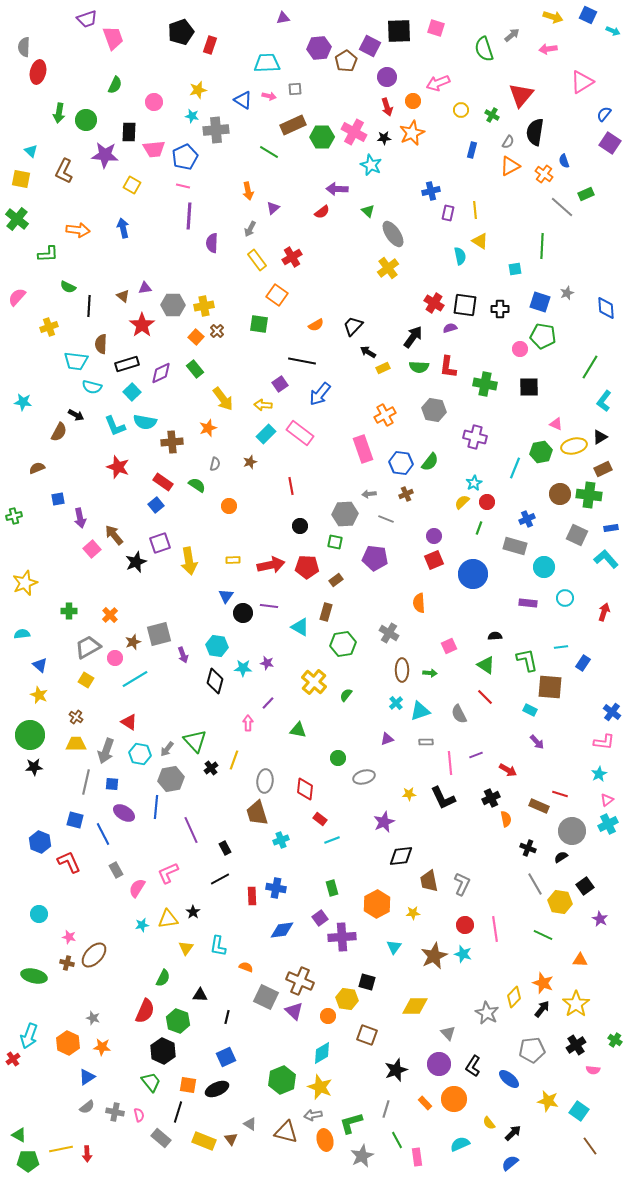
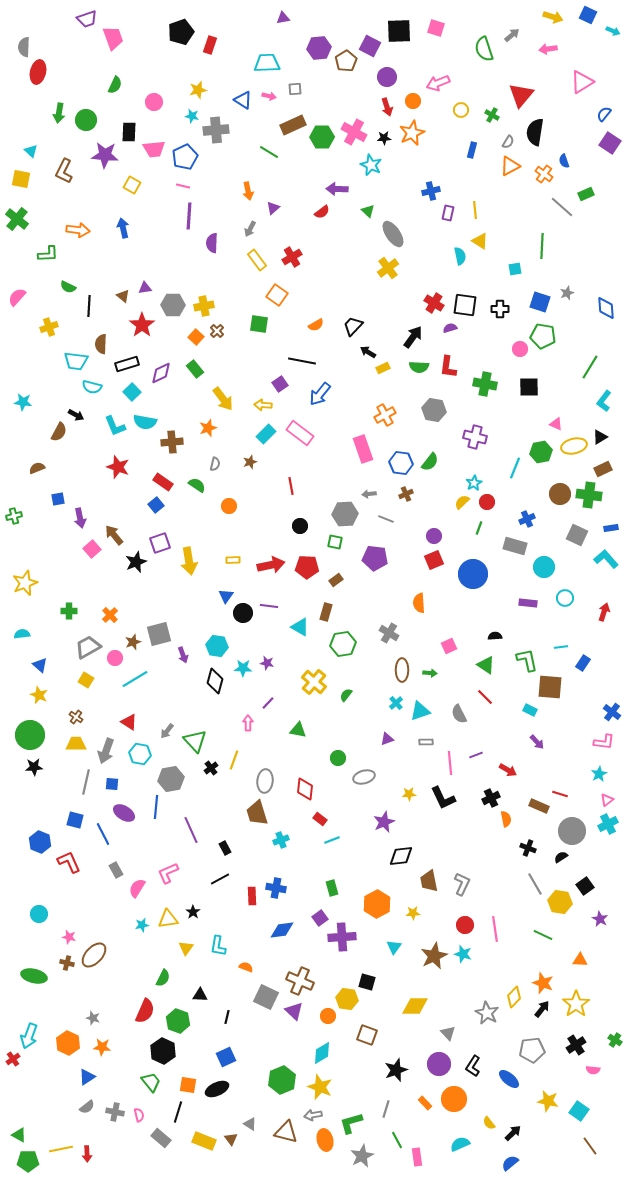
gray arrow at (167, 749): moved 18 px up
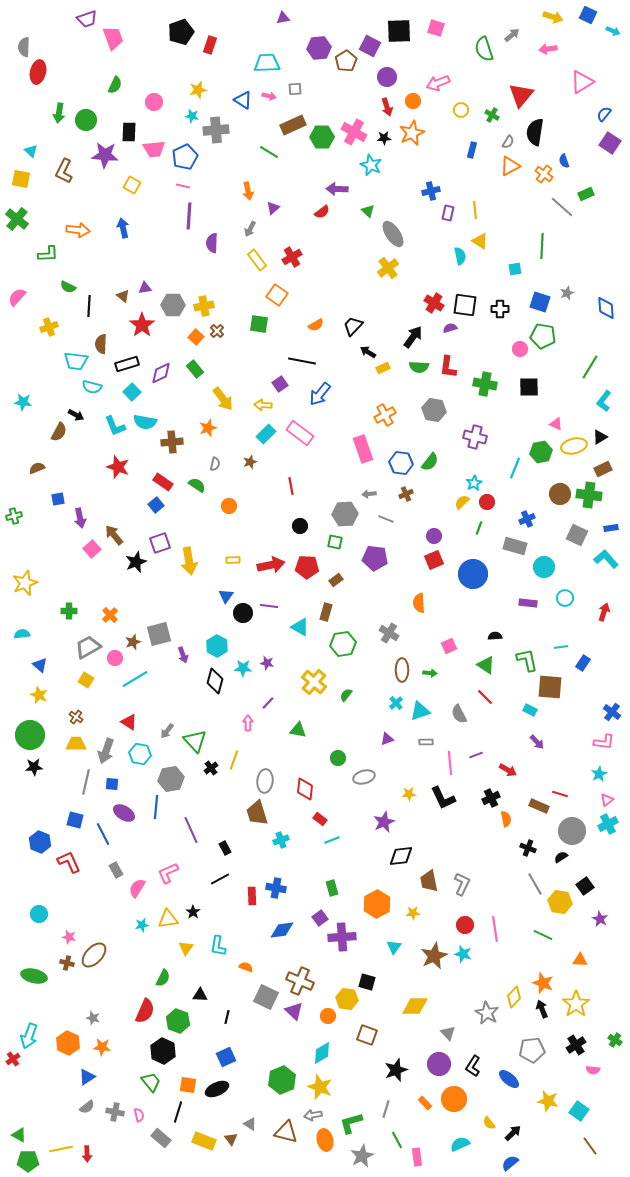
cyan hexagon at (217, 646): rotated 20 degrees clockwise
black arrow at (542, 1009): rotated 60 degrees counterclockwise
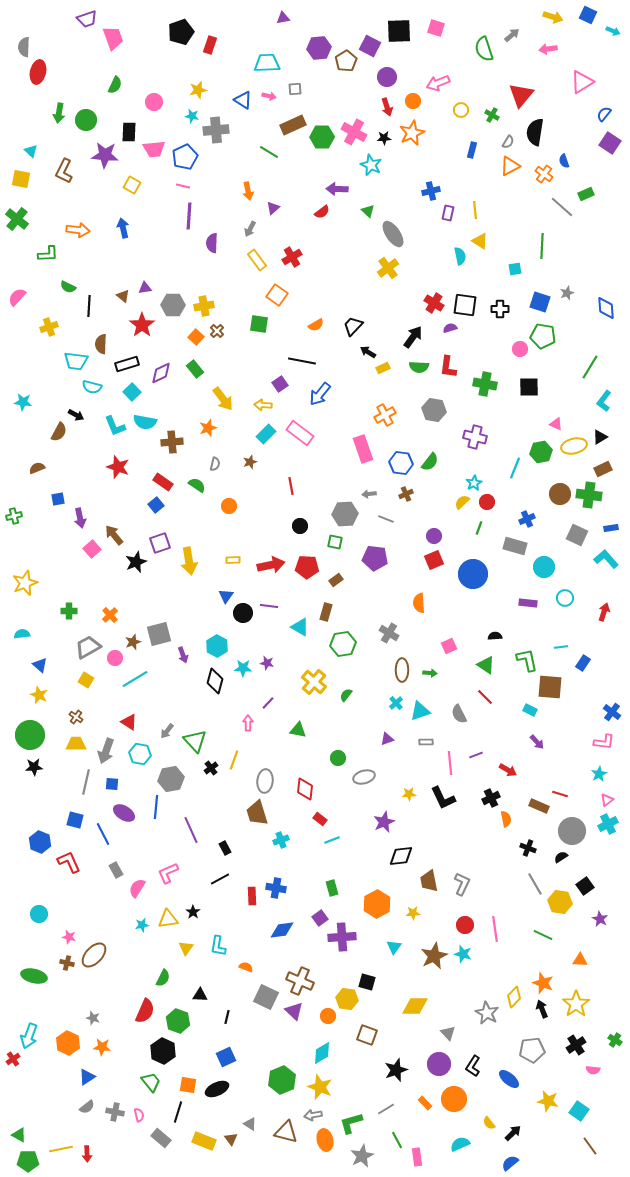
gray line at (386, 1109): rotated 42 degrees clockwise
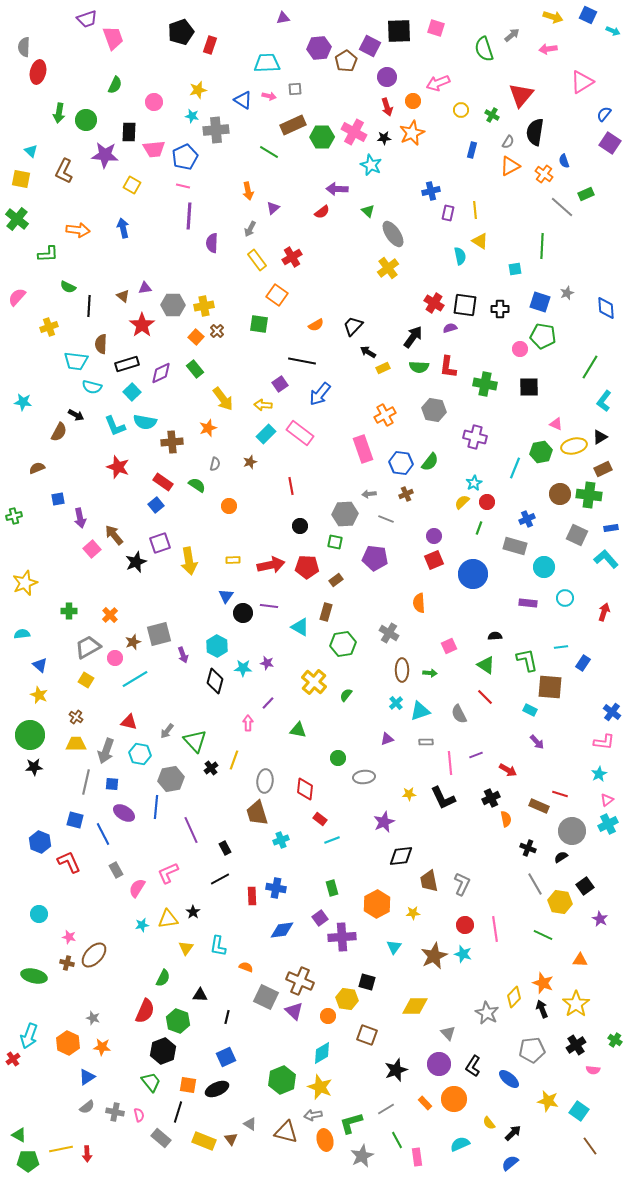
red triangle at (129, 722): rotated 18 degrees counterclockwise
gray ellipse at (364, 777): rotated 10 degrees clockwise
black hexagon at (163, 1051): rotated 15 degrees clockwise
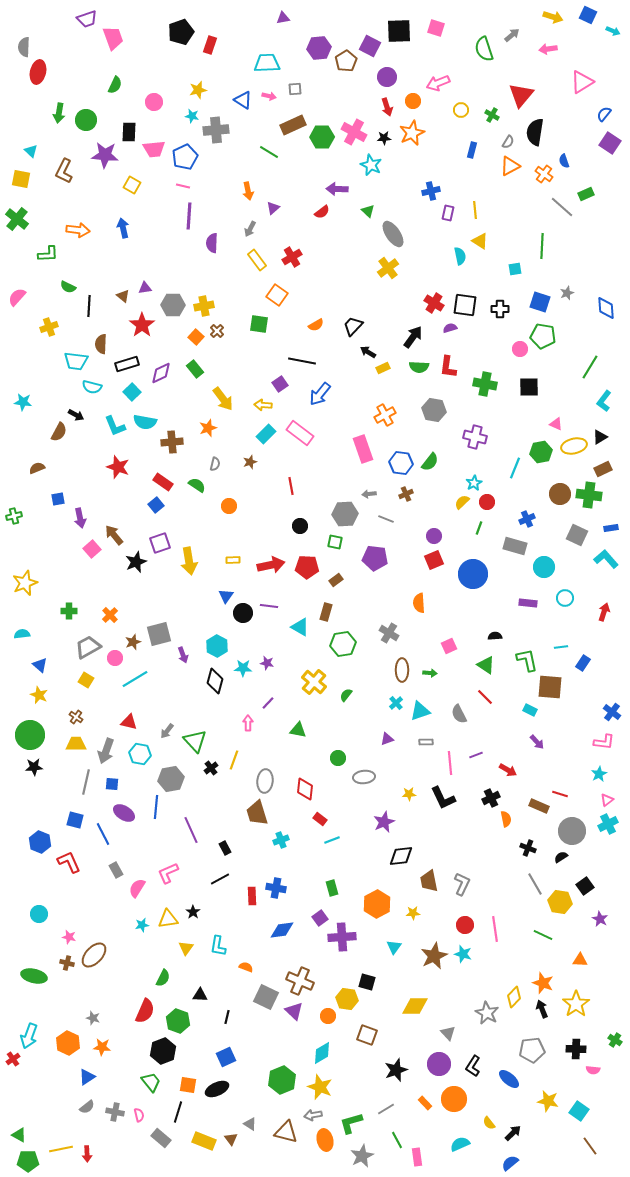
black cross at (576, 1045): moved 4 px down; rotated 36 degrees clockwise
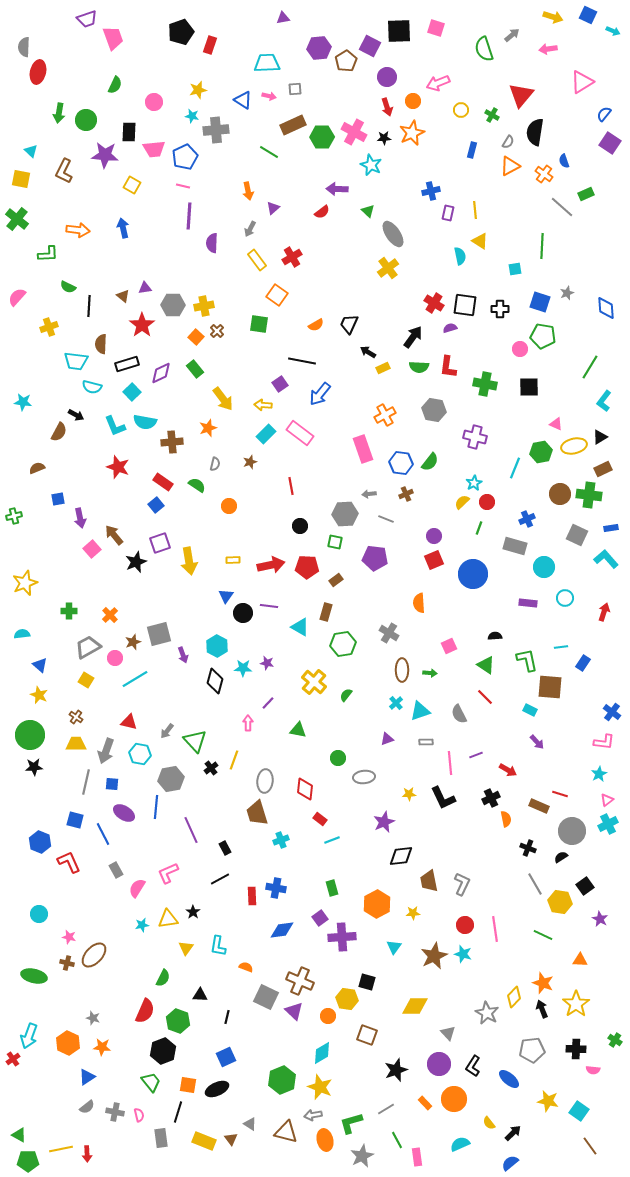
black trapezoid at (353, 326): moved 4 px left, 2 px up; rotated 20 degrees counterclockwise
gray rectangle at (161, 1138): rotated 42 degrees clockwise
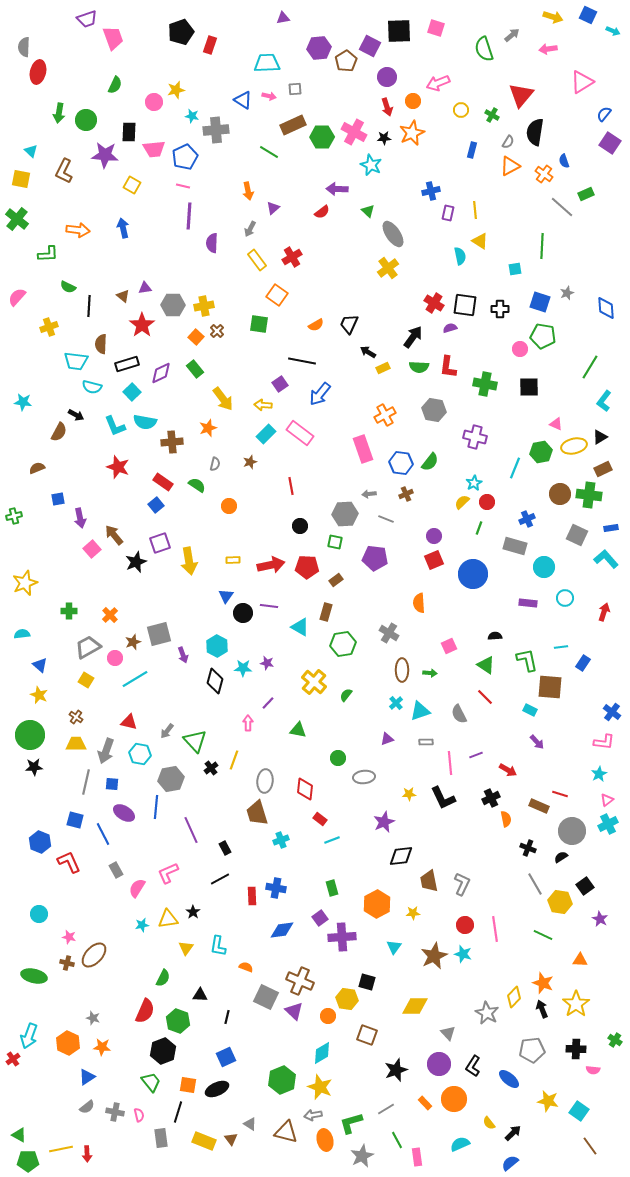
yellow star at (198, 90): moved 22 px left
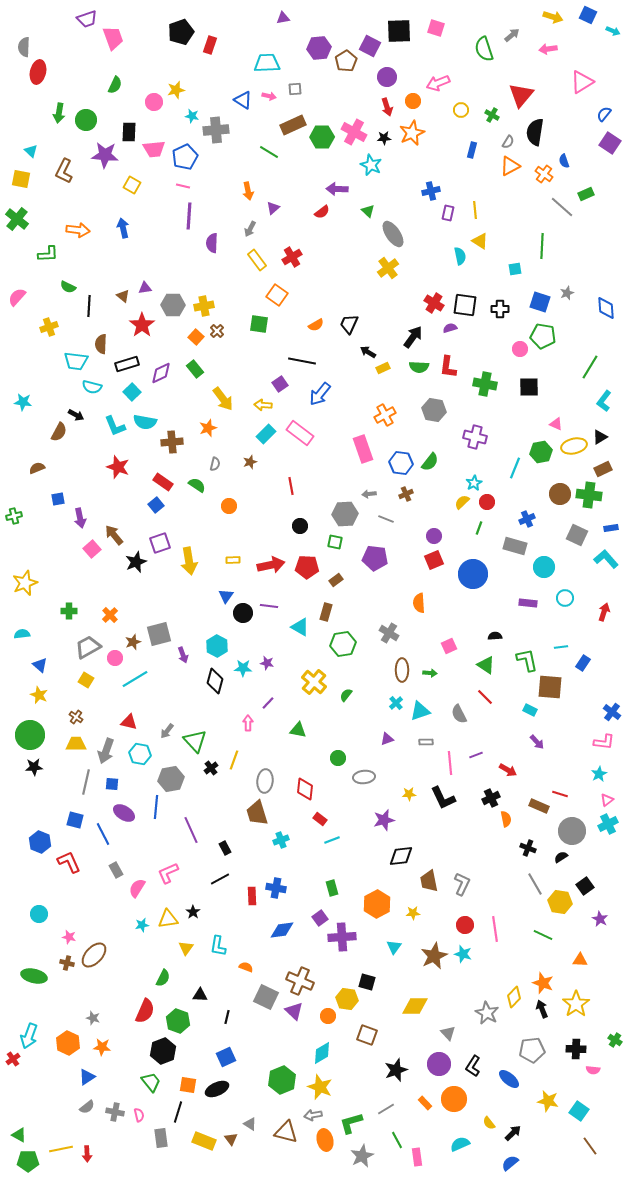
purple star at (384, 822): moved 2 px up; rotated 10 degrees clockwise
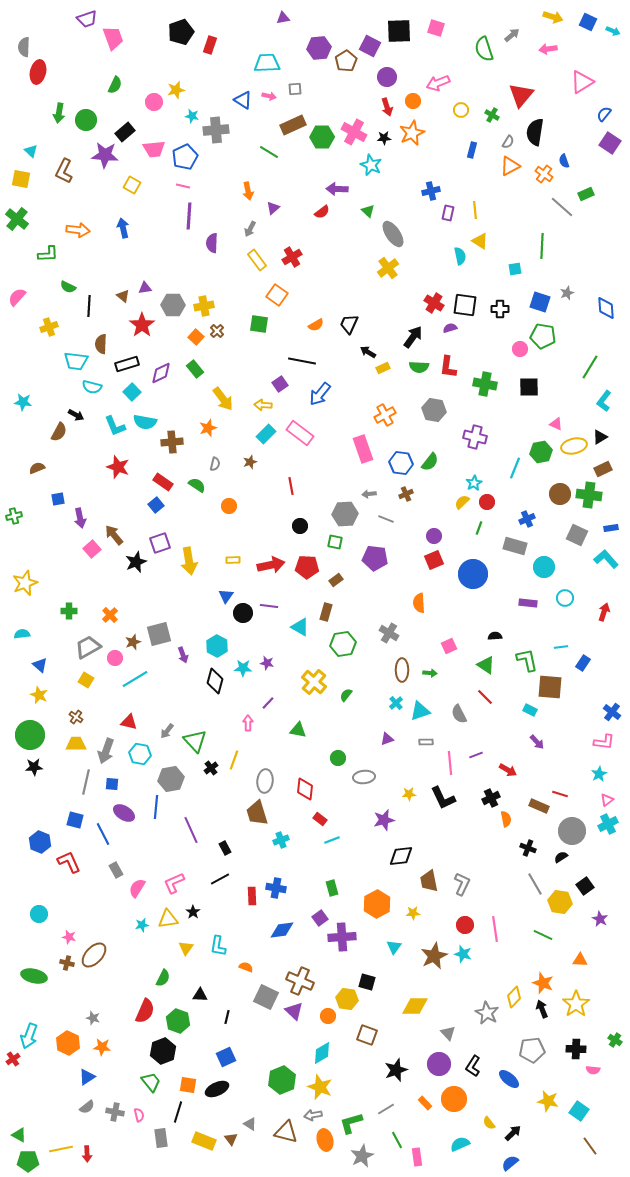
blue square at (588, 15): moved 7 px down
black rectangle at (129, 132): moved 4 px left; rotated 48 degrees clockwise
pink L-shape at (168, 873): moved 6 px right, 10 px down
